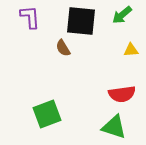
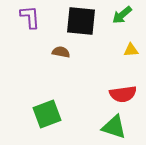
brown semicircle: moved 2 px left, 4 px down; rotated 132 degrees clockwise
red semicircle: moved 1 px right
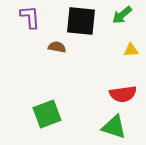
brown semicircle: moved 4 px left, 5 px up
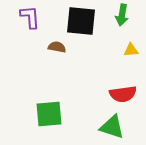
green arrow: rotated 40 degrees counterclockwise
green square: moved 2 px right; rotated 16 degrees clockwise
green triangle: moved 2 px left
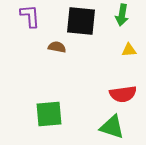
purple L-shape: moved 1 px up
yellow triangle: moved 2 px left
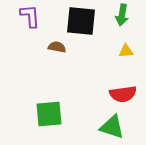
yellow triangle: moved 3 px left, 1 px down
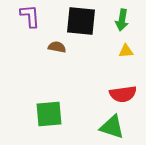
green arrow: moved 5 px down
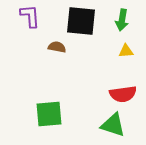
green triangle: moved 1 px right, 2 px up
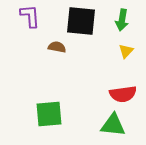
yellow triangle: rotated 42 degrees counterclockwise
green triangle: rotated 12 degrees counterclockwise
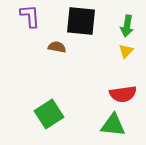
green arrow: moved 5 px right, 6 px down
green square: rotated 28 degrees counterclockwise
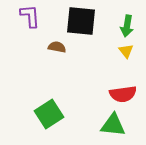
yellow triangle: rotated 21 degrees counterclockwise
